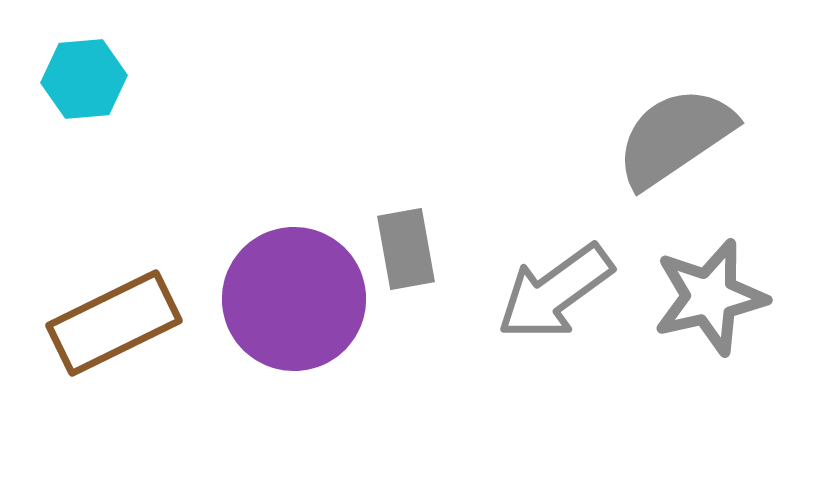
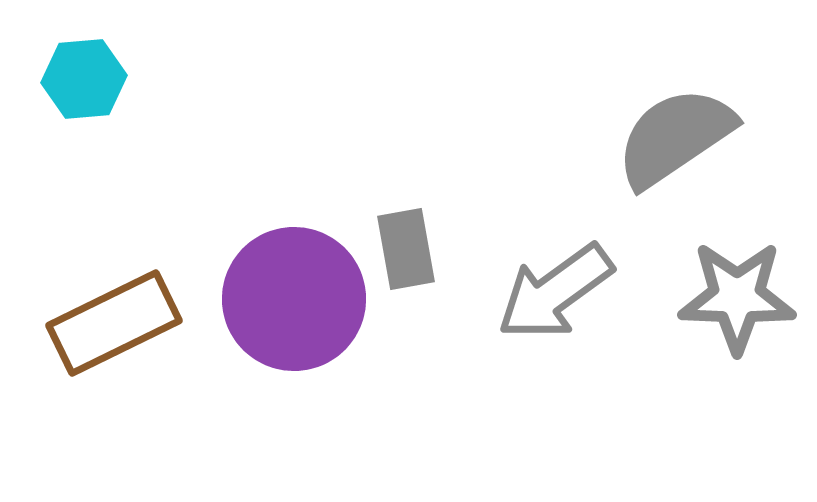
gray star: moved 27 px right; rotated 15 degrees clockwise
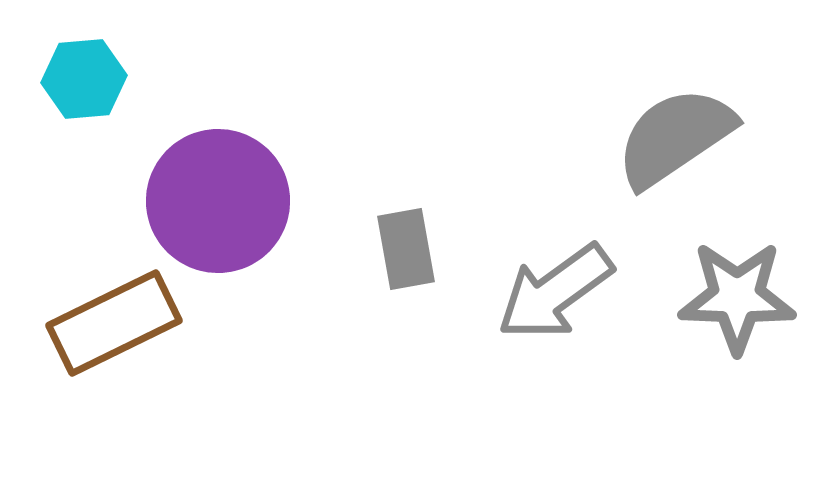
purple circle: moved 76 px left, 98 px up
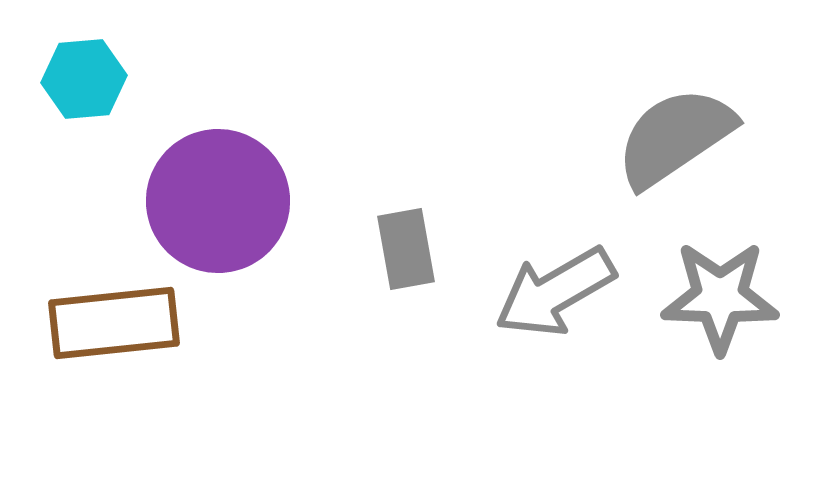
gray arrow: rotated 6 degrees clockwise
gray star: moved 17 px left
brown rectangle: rotated 20 degrees clockwise
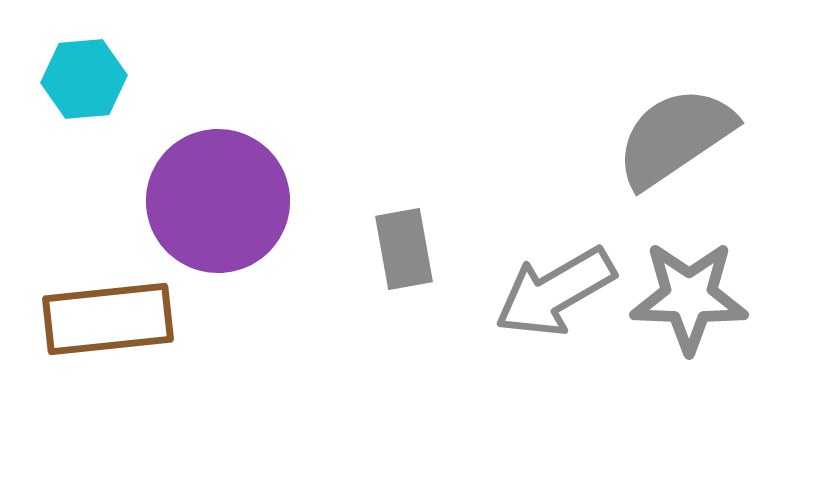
gray rectangle: moved 2 px left
gray star: moved 31 px left
brown rectangle: moved 6 px left, 4 px up
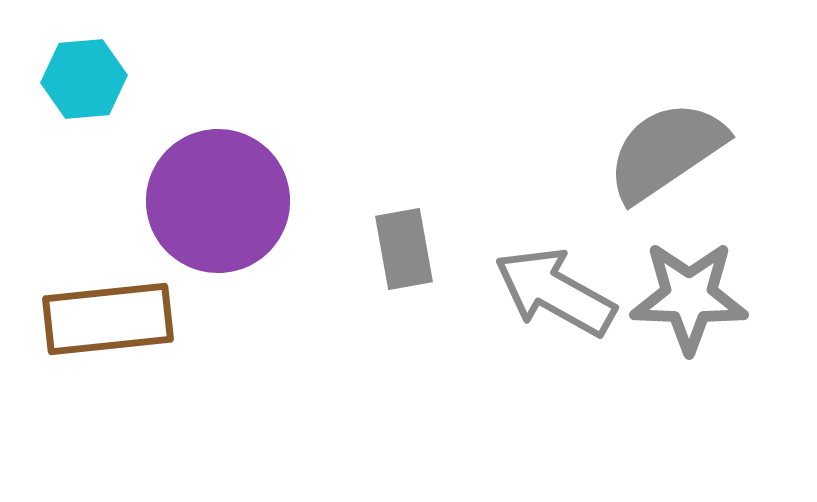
gray semicircle: moved 9 px left, 14 px down
gray arrow: rotated 59 degrees clockwise
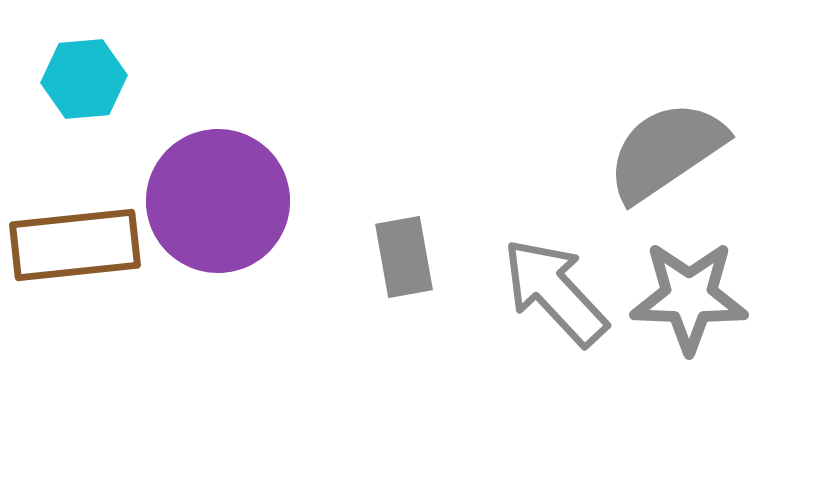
gray rectangle: moved 8 px down
gray arrow: rotated 18 degrees clockwise
brown rectangle: moved 33 px left, 74 px up
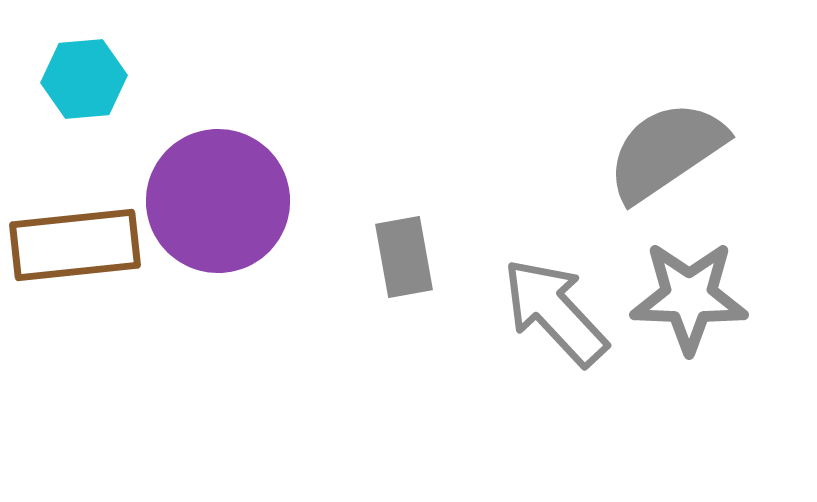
gray arrow: moved 20 px down
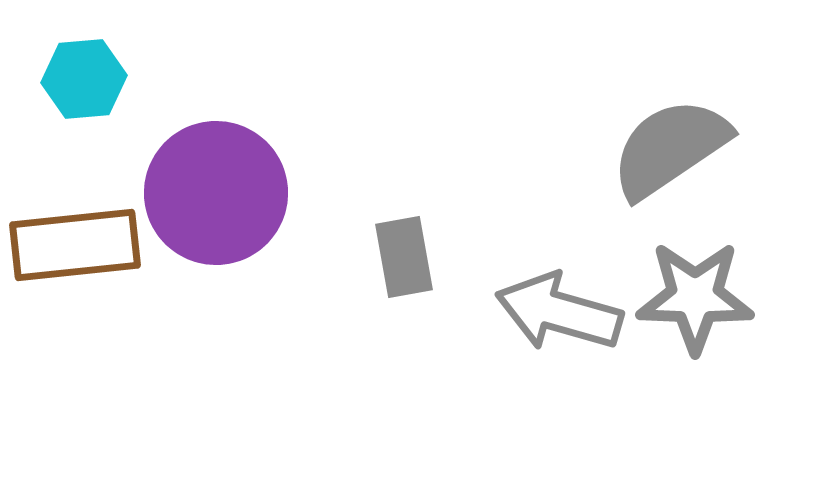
gray semicircle: moved 4 px right, 3 px up
purple circle: moved 2 px left, 8 px up
gray star: moved 6 px right
gray arrow: moved 4 px right; rotated 31 degrees counterclockwise
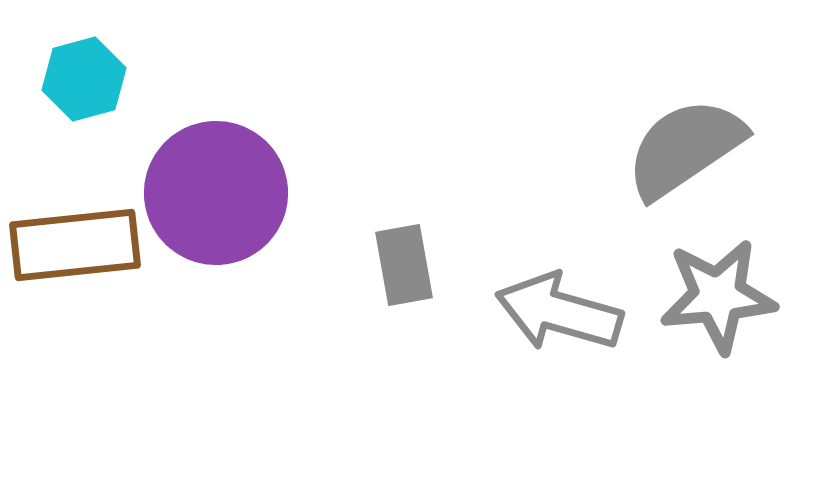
cyan hexagon: rotated 10 degrees counterclockwise
gray semicircle: moved 15 px right
gray rectangle: moved 8 px down
gray star: moved 23 px right, 1 px up; rotated 7 degrees counterclockwise
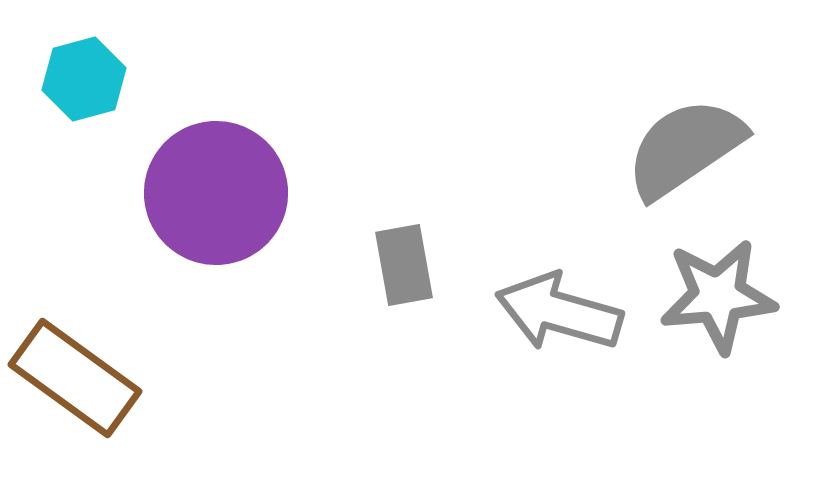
brown rectangle: moved 133 px down; rotated 42 degrees clockwise
